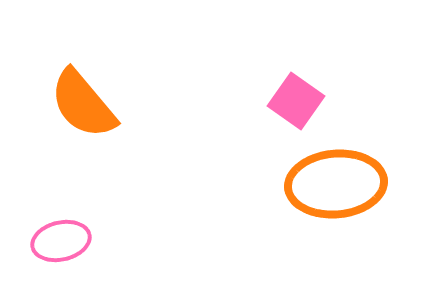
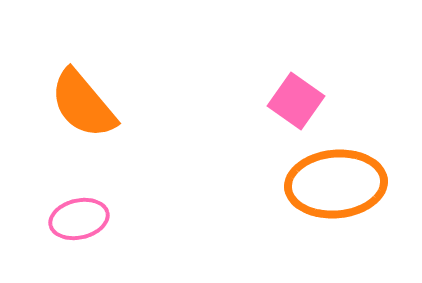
pink ellipse: moved 18 px right, 22 px up
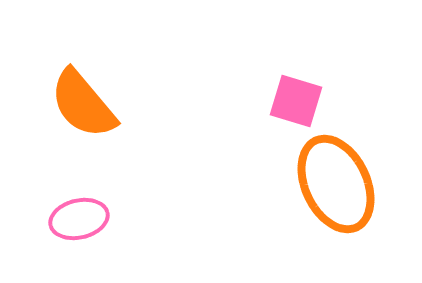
pink square: rotated 18 degrees counterclockwise
orange ellipse: rotated 70 degrees clockwise
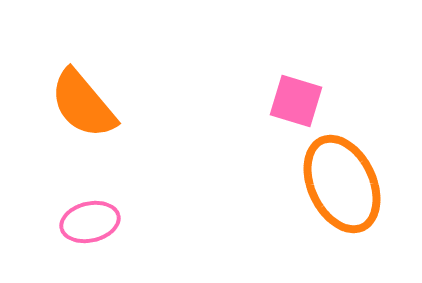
orange ellipse: moved 6 px right
pink ellipse: moved 11 px right, 3 px down
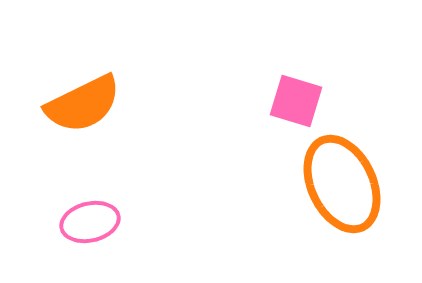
orange semicircle: rotated 76 degrees counterclockwise
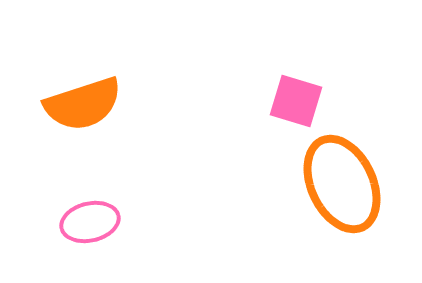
orange semicircle: rotated 8 degrees clockwise
